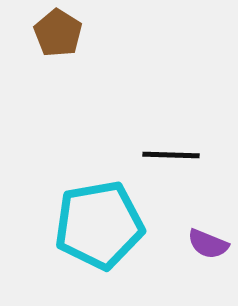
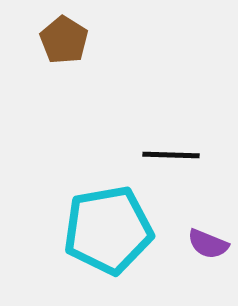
brown pentagon: moved 6 px right, 7 px down
cyan pentagon: moved 9 px right, 5 px down
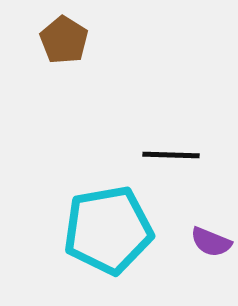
purple semicircle: moved 3 px right, 2 px up
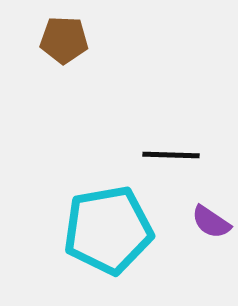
brown pentagon: rotated 30 degrees counterclockwise
purple semicircle: moved 20 px up; rotated 12 degrees clockwise
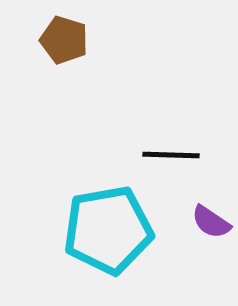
brown pentagon: rotated 15 degrees clockwise
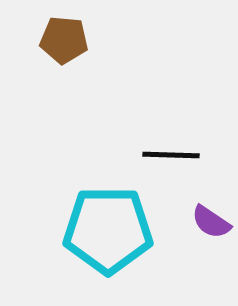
brown pentagon: rotated 12 degrees counterclockwise
cyan pentagon: rotated 10 degrees clockwise
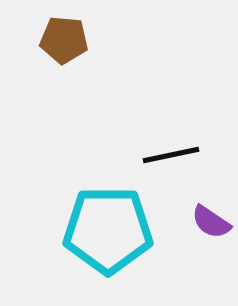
black line: rotated 14 degrees counterclockwise
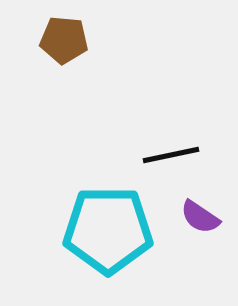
purple semicircle: moved 11 px left, 5 px up
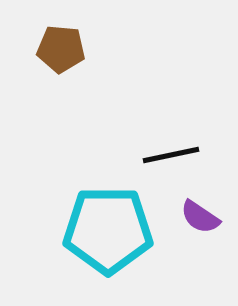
brown pentagon: moved 3 px left, 9 px down
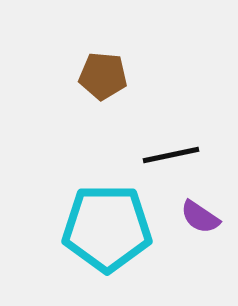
brown pentagon: moved 42 px right, 27 px down
cyan pentagon: moved 1 px left, 2 px up
